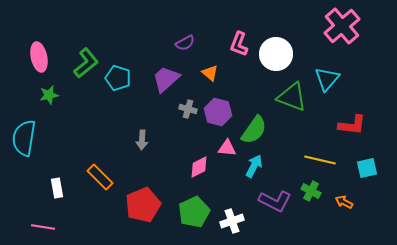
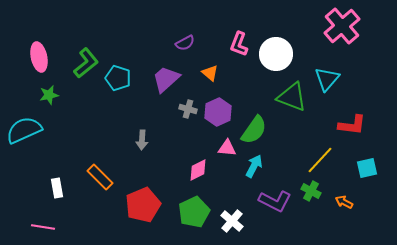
purple hexagon: rotated 20 degrees clockwise
cyan semicircle: moved 8 px up; rotated 57 degrees clockwise
yellow line: rotated 60 degrees counterclockwise
pink diamond: moved 1 px left, 3 px down
white cross: rotated 30 degrees counterclockwise
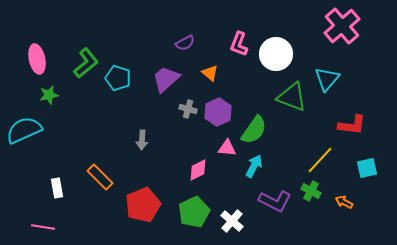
pink ellipse: moved 2 px left, 2 px down
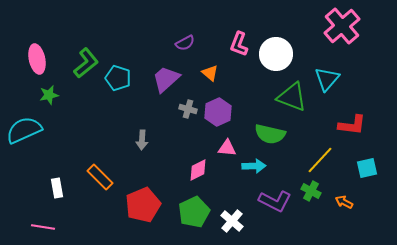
green semicircle: moved 16 px right, 4 px down; rotated 68 degrees clockwise
cyan arrow: rotated 60 degrees clockwise
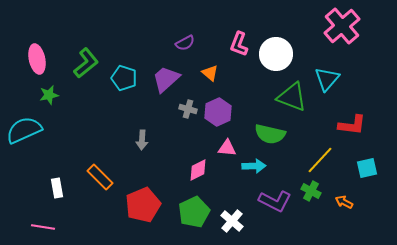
cyan pentagon: moved 6 px right
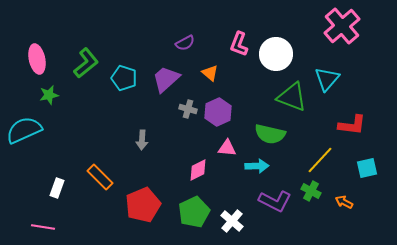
cyan arrow: moved 3 px right
white rectangle: rotated 30 degrees clockwise
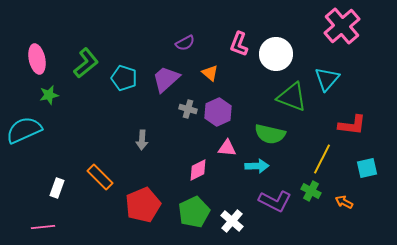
yellow line: moved 2 px right, 1 px up; rotated 16 degrees counterclockwise
pink line: rotated 15 degrees counterclockwise
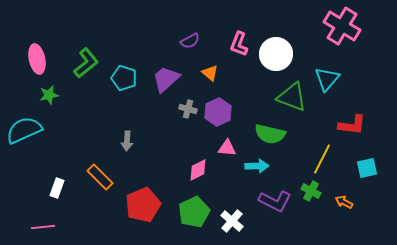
pink cross: rotated 18 degrees counterclockwise
purple semicircle: moved 5 px right, 2 px up
gray arrow: moved 15 px left, 1 px down
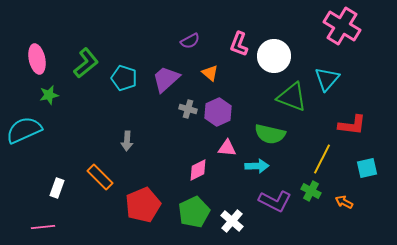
white circle: moved 2 px left, 2 px down
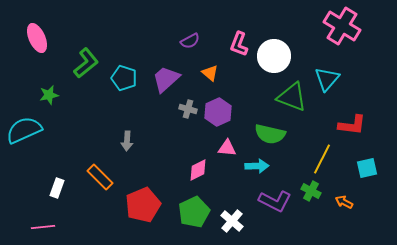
pink ellipse: moved 21 px up; rotated 12 degrees counterclockwise
